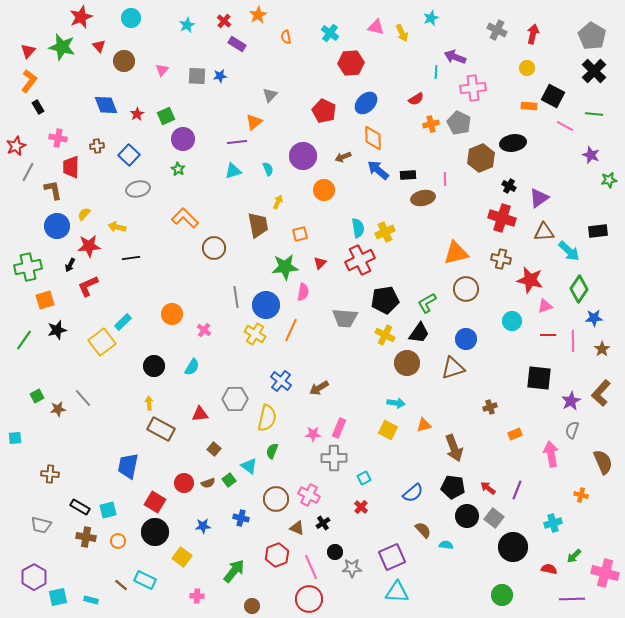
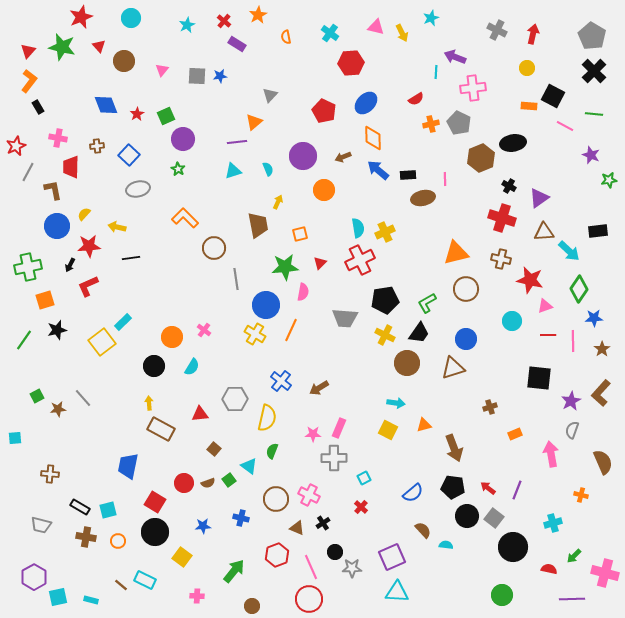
gray line at (236, 297): moved 18 px up
orange circle at (172, 314): moved 23 px down
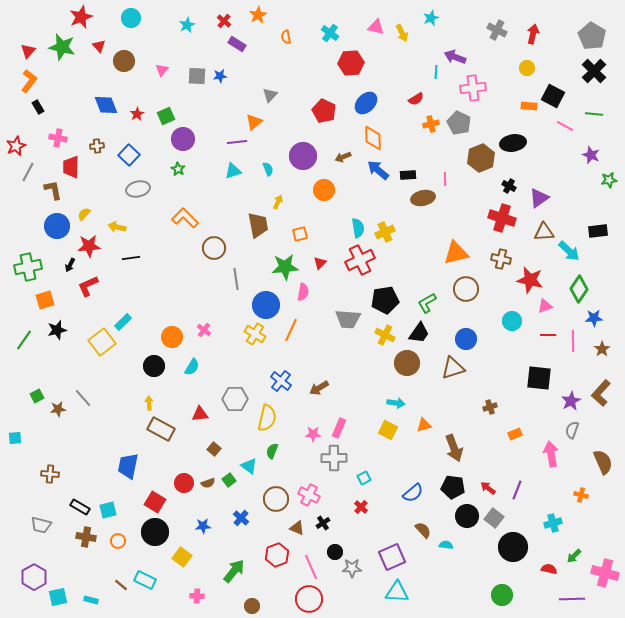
gray trapezoid at (345, 318): moved 3 px right, 1 px down
blue cross at (241, 518): rotated 28 degrees clockwise
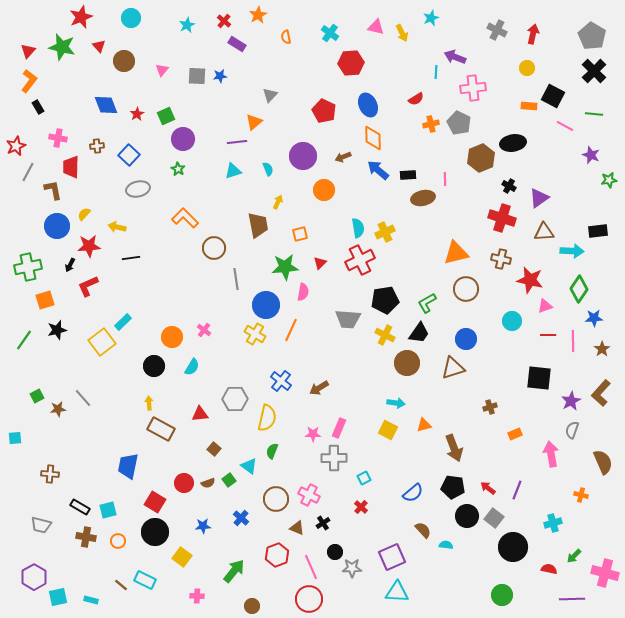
blue ellipse at (366, 103): moved 2 px right, 2 px down; rotated 70 degrees counterclockwise
cyan arrow at (569, 251): moved 3 px right; rotated 40 degrees counterclockwise
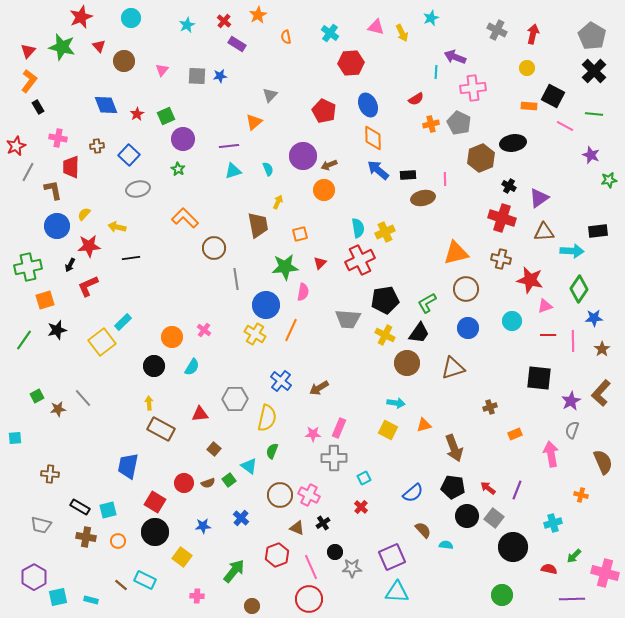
purple line at (237, 142): moved 8 px left, 4 px down
brown arrow at (343, 157): moved 14 px left, 8 px down
blue circle at (466, 339): moved 2 px right, 11 px up
brown circle at (276, 499): moved 4 px right, 4 px up
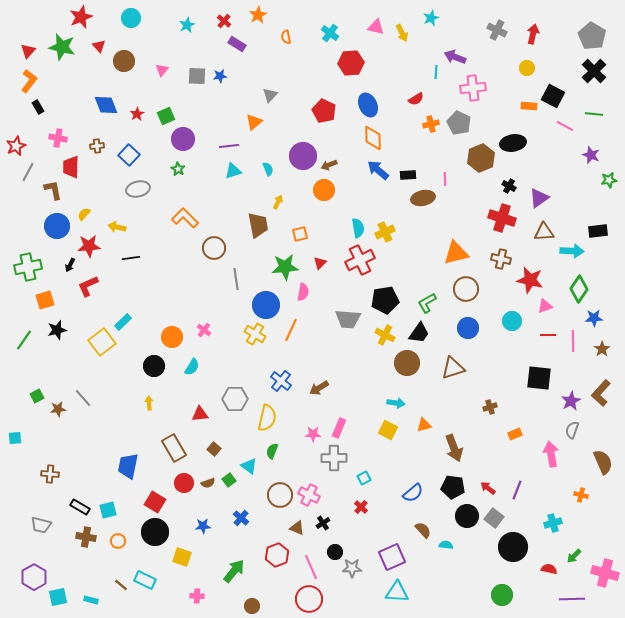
brown rectangle at (161, 429): moved 13 px right, 19 px down; rotated 32 degrees clockwise
yellow square at (182, 557): rotated 18 degrees counterclockwise
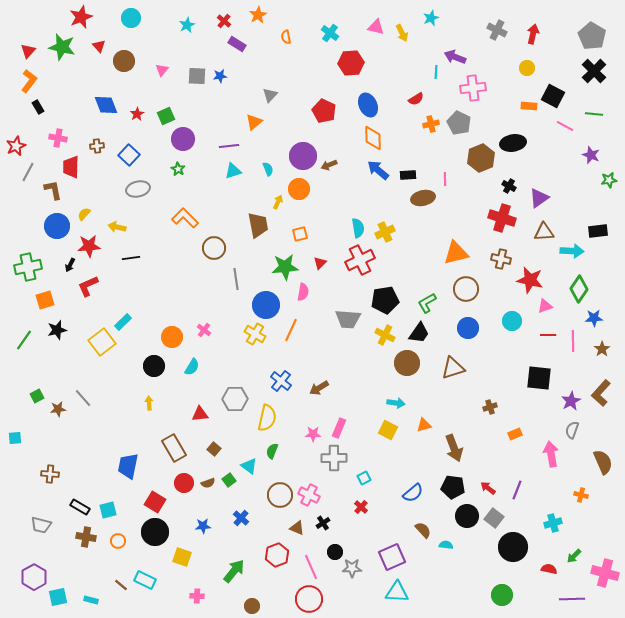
orange circle at (324, 190): moved 25 px left, 1 px up
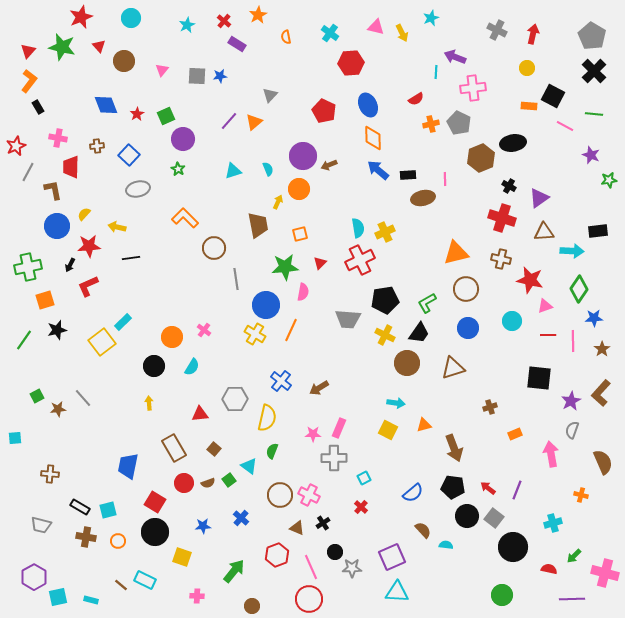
purple line at (229, 146): moved 25 px up; rotated 42 degrees counterclockwise
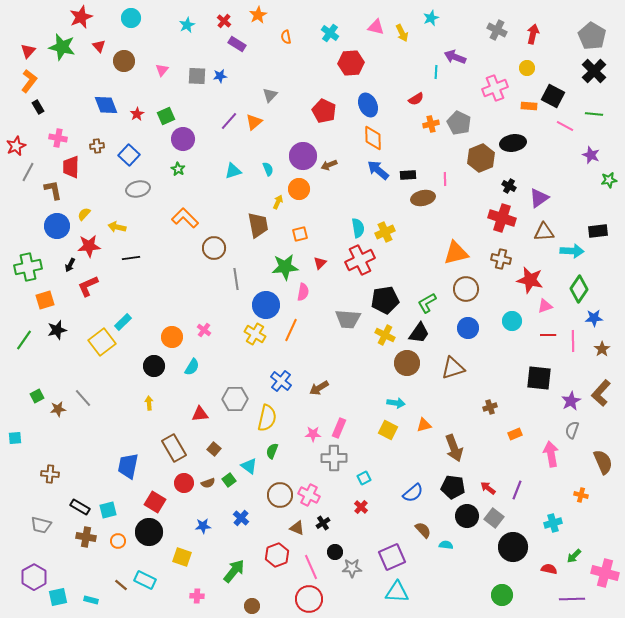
pink cross at (473, 88): moved 22 px right; rotated 15 degrees counterclockwise
black circle at (155, 532): moved 6 px left
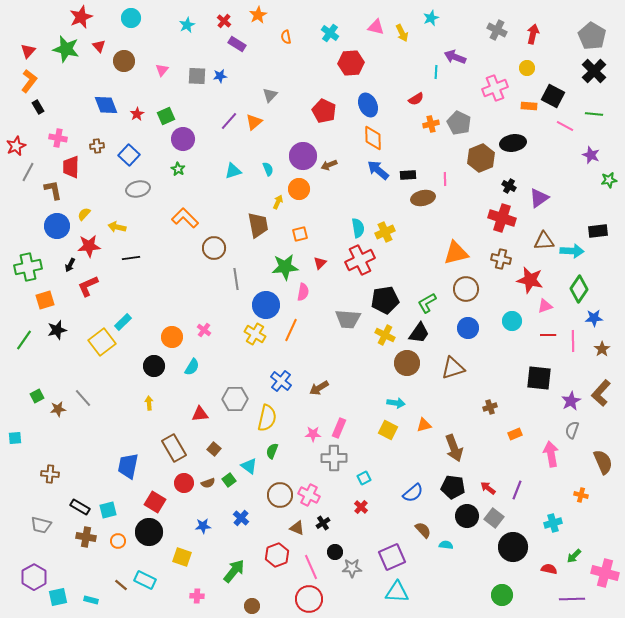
green star at (62, 47): moved 4 px right, 2 px down
brown triangle at (544, 232): moved 9 px down
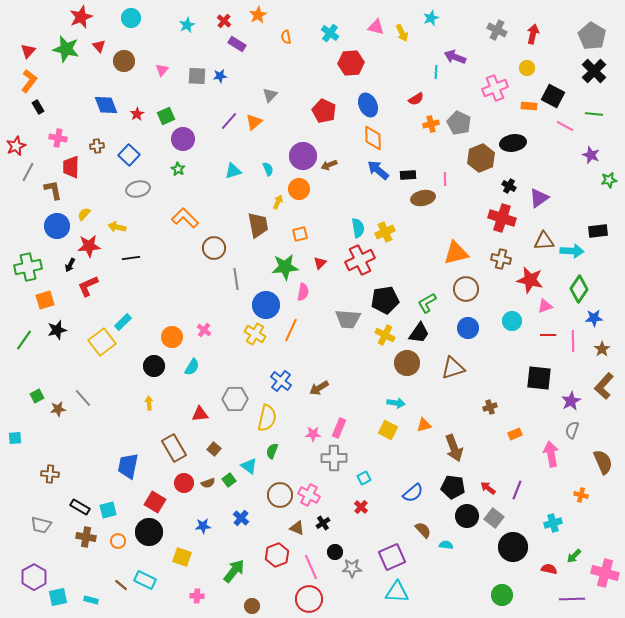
brown L-shape at (601, 393): moved 3 px right, 7 px up
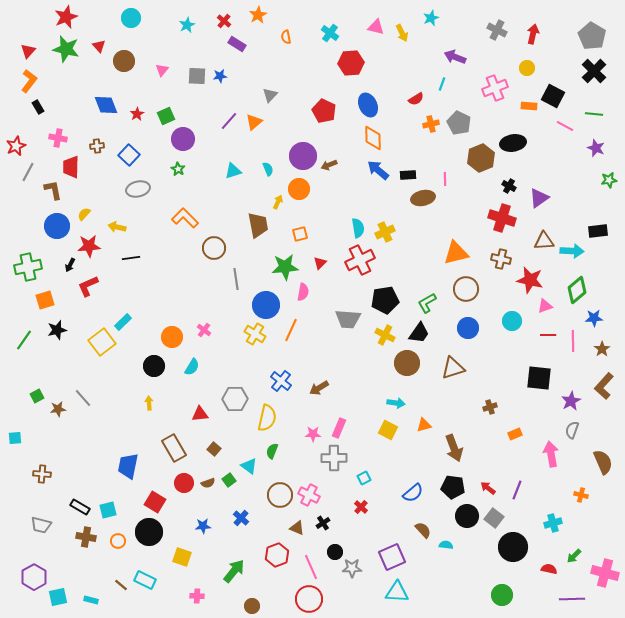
red star at (81, 17): moved 15 px left
cyan line at (436, 72): moved 6 px right, 12 px down; rotated 16 degrees clockwise
purple star at (591, 155): moved 5 px right, 7 px up
green diamond at (579, 289): moved 2 px left, 1 px down; rotated 16 degrees clockwise
brown cross at (50, 474): moved 8 px left
